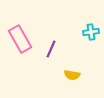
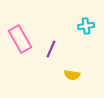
cyan cross: moved 5 px left, 6 px up
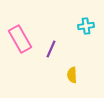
yellow semicircle: rotated 77 degrees clockwise
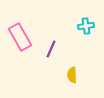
pink rectangle: moved 2 px up
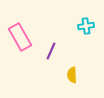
purple line: moved 2 px down
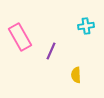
yellow semicircle: moved 4 px right
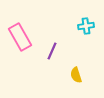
purple line: moved 1 px right
yellow semicircle: rotated 14 degrees counterclockwise
